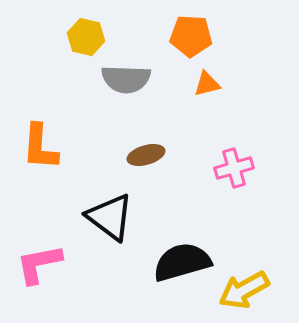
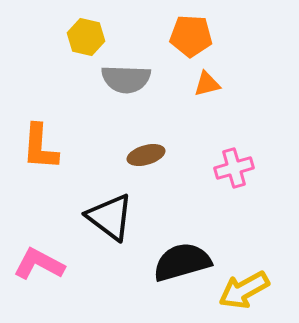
pink L-shape: rotated 39 degrees clockwise
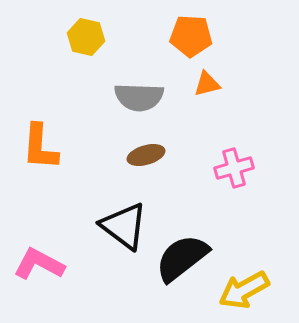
gray semicircle: moved 13 px right, 18 px down
black triangle: moved 14 px right, 9 px down
black semicircle: moved 4 px up; rotated 22 degrees counterclockwise
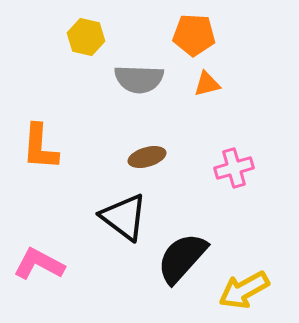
orange pentagon: moved 3 px right, 1 px up
gray semicircle: moved 18 px up
brown ellipse: moved 1 px right, 2 px down
black triangle: moved 9 px up
black semicircle: rotated 10 degrees counterclockwise
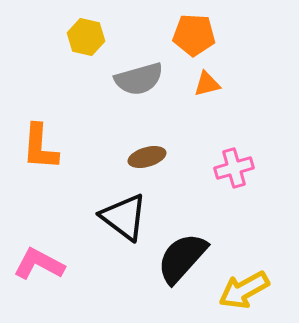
gray semicircle: rotated 18 degrees counterclockwise
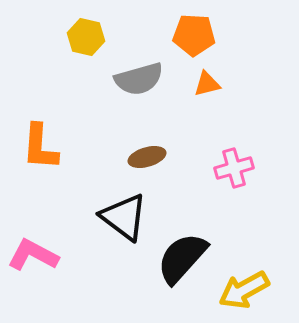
pink L-shape: moved 6 px left, 9 px up
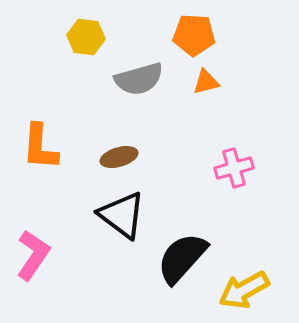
yellow hexagon: rotated 6 degrees counterclockwise
orange triangle: moved 1 px left, 2 px up
brown ellipse: moved 28 px left
black triangle: moved 2 px left, 2 px up
pink L-shape: rotated 96 degrees clockwise
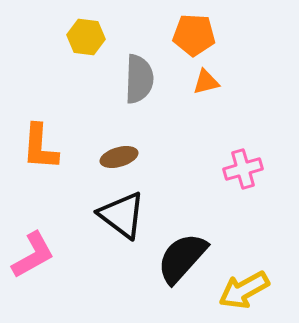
gray semicircle: rotated 72 degrees counterclockwise
pink cross: moved 9 px right, 1 px down
pink L-shape: rotated 27 degrees clockwise
